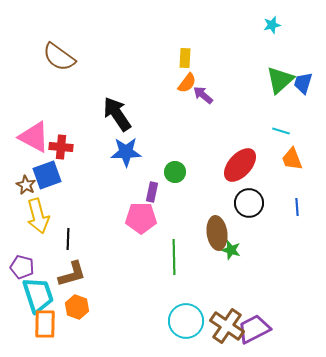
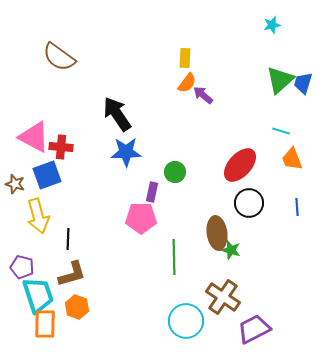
brown star: moved 11 px left, 1 px up; rotated 12 degrees counterclockwise
brown cross: moved 4 px left, 29 px up
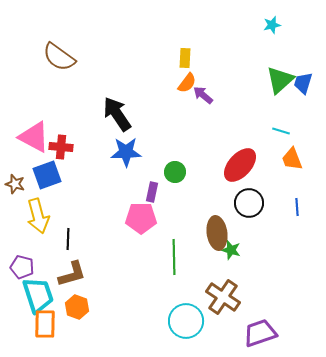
purple trapezoid: moved 6 px right, 4 px down; rotated 8 degrees clockwise
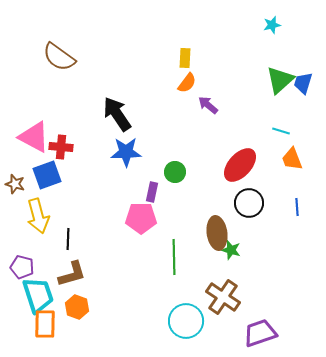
purple arrow: moved 5 px right, 10 px down
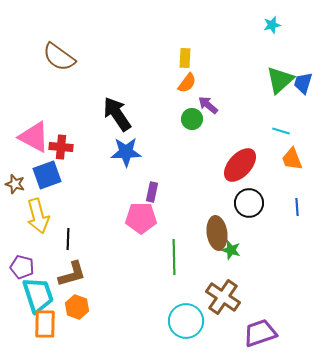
green circle: moved 17 px right, 53 px up
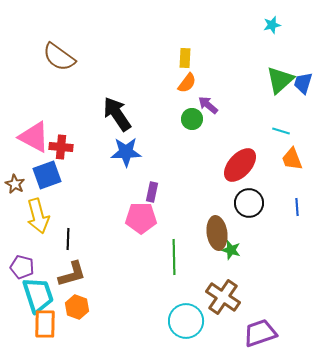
brown star: rotated 12 degrees clockwise
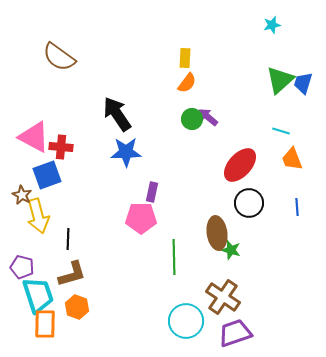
purple arrow: moved 12 px down
brown star: moved 7 px right, 11 px down
purple trapezoid: moved 25 px left
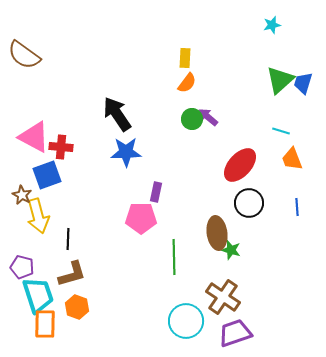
brown semicircle: moved 35 px left, 2 px up
purple rectangle: moved 4 px right
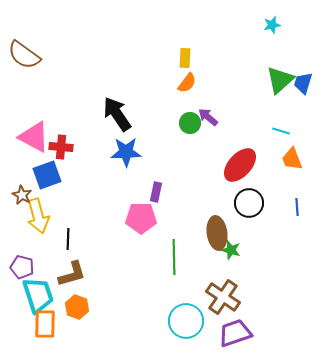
green circle: moved 2 px left, 4 px down
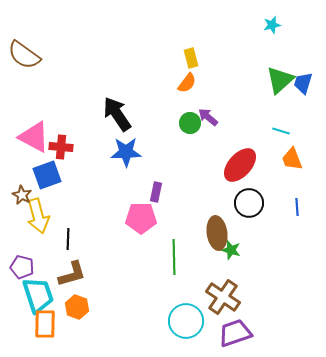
yellow rectangle: moved 6 px right; rotated 18 degrees counterclockwise
